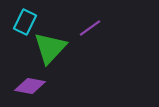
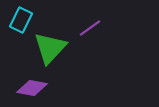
cyan rectangle: moved 4 px left, 2 px up
purple diamond: moved 2 px right, 2 px down
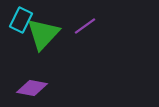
purple line: moved 5 px left, 2 px up
green triangle: moved 7 px left, 14 px up
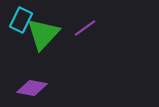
purple line: moved 2 px down
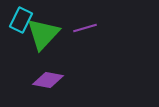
purple line: rotated 20 degrees clockwise
purple diamond: moved 16 px right, 8 px up
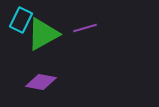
green triangle: rotated 18 degrees clockwise
purple diamond: moved 7 px left, 2 px down
